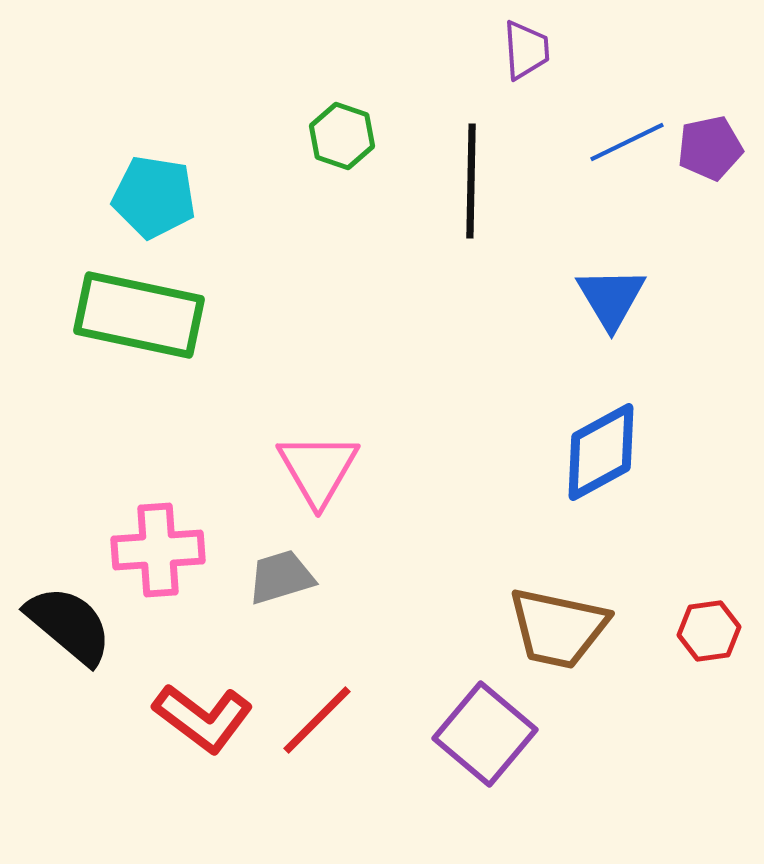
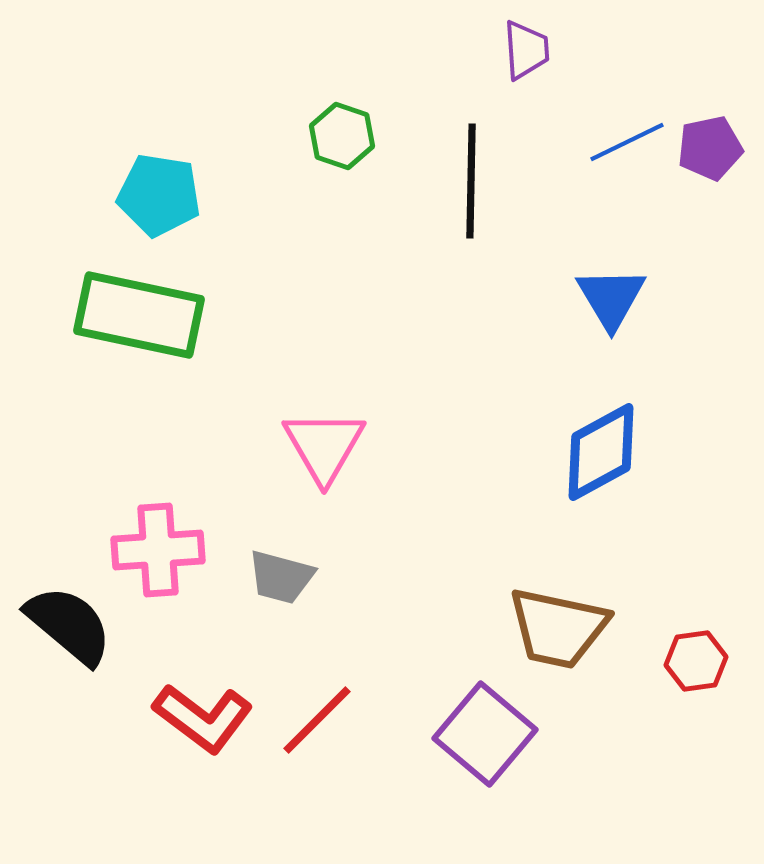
cyan pentagon: moved 5 px right, 2 px up
pink triangle: moved 6 px right, 23 px up
gray trapezoid: rotated 148 degrees counterclockwise
red hexagon: moved 13 px left, 30 px down
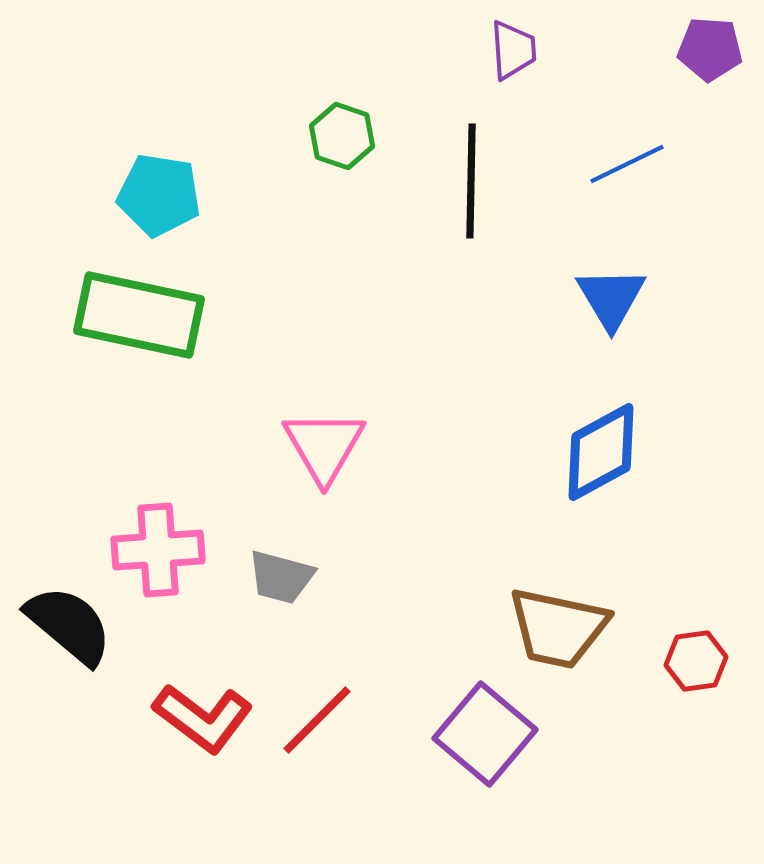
purple trapezoid: moved 13 px left
blue line: moved 22 px down
purple pentagon: moved 99 px up; rotated 16 degrees clockwise
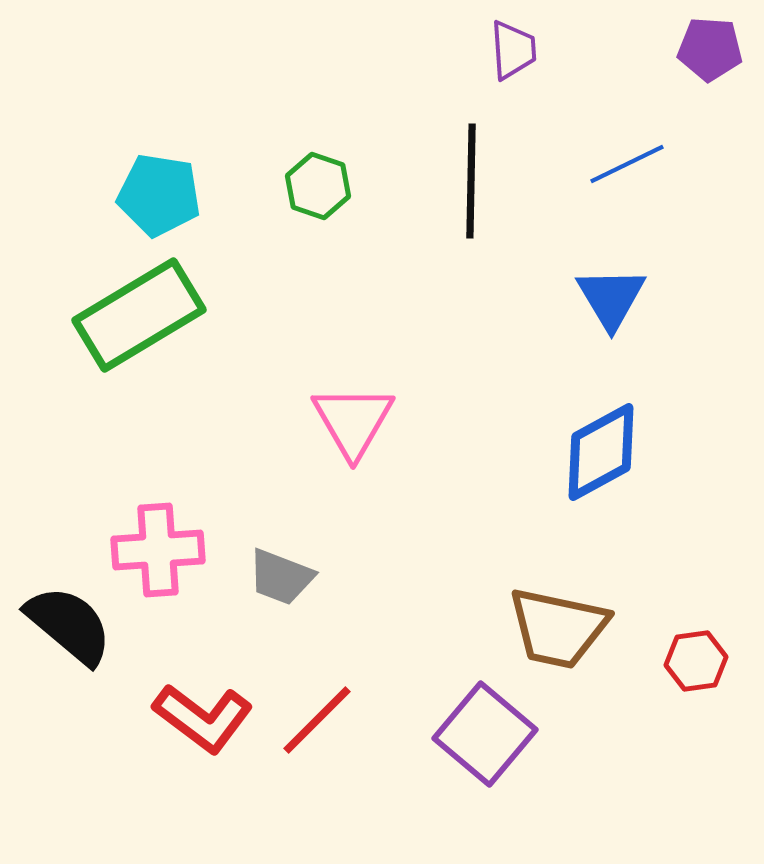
green hexagon: moved 24 px left, 50 px down
green rectangle: rotated 43 degrees counterclockwise
pink triangle: moved 29 px right, 25 px up
gray trapezoid: rotated 6 degrees clockwise
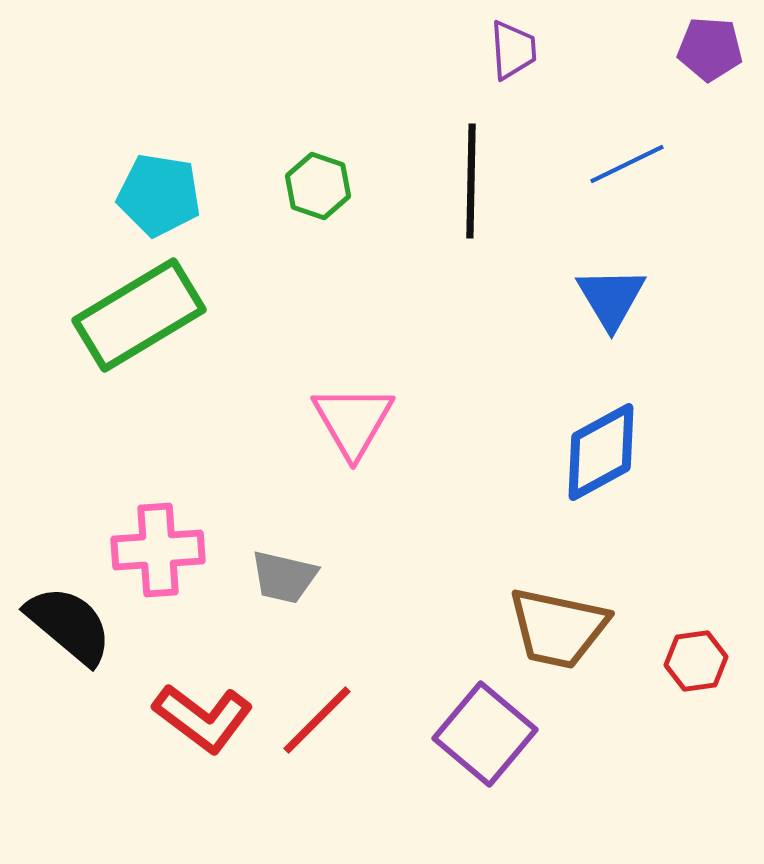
gray trapezoid: moved 3 px right; rotated 8 degrees counterclockwise
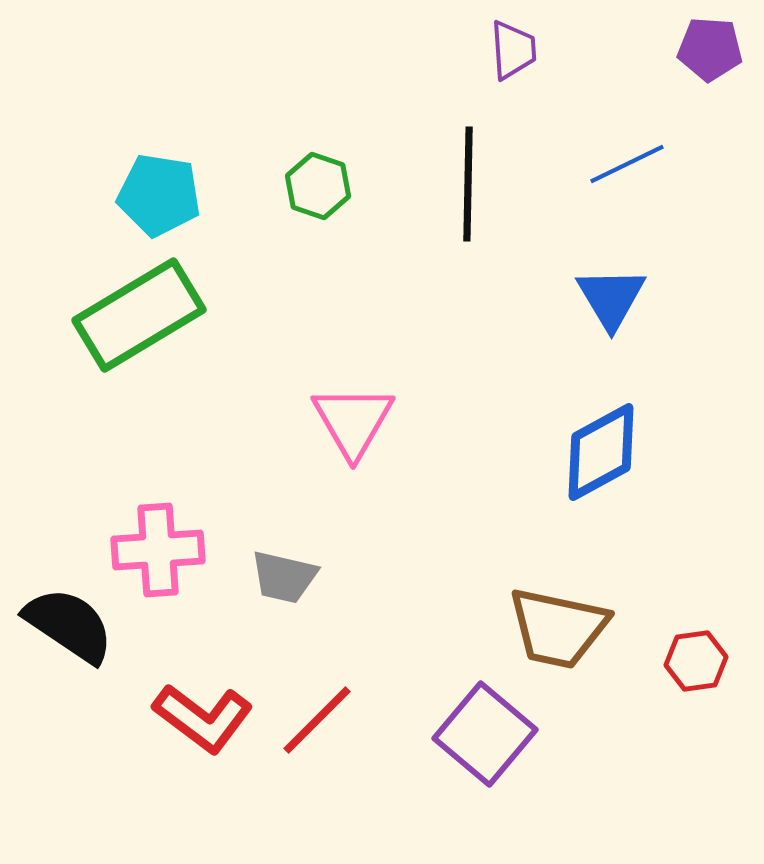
black line: moved 3 px left, 3 px down
black semicircle: rotated 6 degrees counterclockwise
